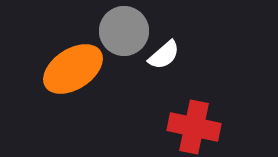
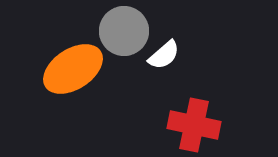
red cross: moved 2 px up
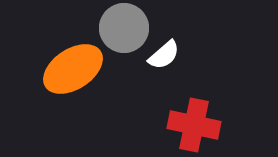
gray circle: moved 3 px up
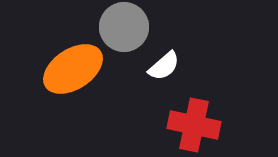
gray circle: moved 1 px up
white semicircle: moved 11 px down
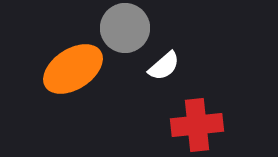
gray circle: moved 1 px right, 1 px down
red cross: moved 3 px right; rotated 18 degrees counterclockwise
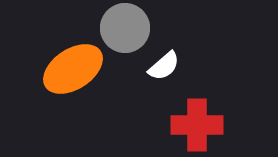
red cross: rotated 6 degrees clockwise
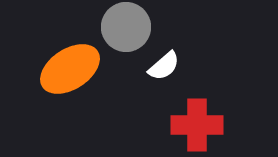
gray circle: moved 1 px right, 1 px up
orange ellipse: moved 3 px left
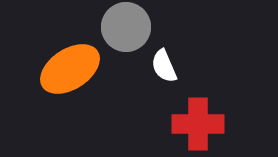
white semicircle: rotated 108 degrees clockwise
red cross: moved 1 px right, 1 px up
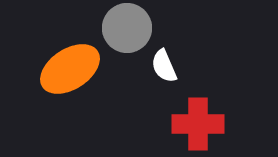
gray circle: moved 1 px right, 1 px down
